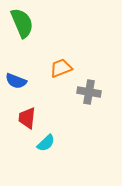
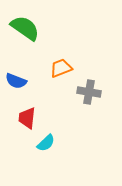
green semicircle: moved 3 px right, 5 px down; rotated 32 degrees counterclockwise
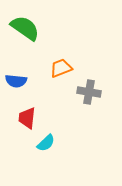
blue semicircle: rotated 15 degrees counterclockwise
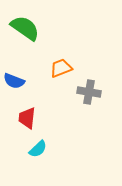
blue semicircle: moved 2 px left; rotated 15 degrees clockwise
cyan semicircle: moved 8 px left, 6 px down
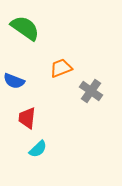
gray cross: moved 2 px right, 1 px up; rotated 25 degrees clockwise
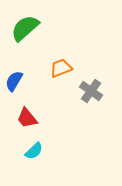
green semicircle: rotated 76 degrees counterclockwise
blue semicircle: rotated 100 degrees clockwise
red trapezoid: rotated 45 degrees counterclockwise
cyan semicircle: moved 4 px left, 2 px down
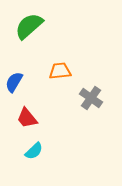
green semicircle: moved 4 px right, 2 px up
orange trapezoid: moved 1 px left, 3 px down; rotated 15 degrees clockwise
blue semicircle: moved 1 px down
gray cross: moved 7 px down
